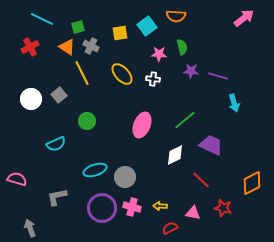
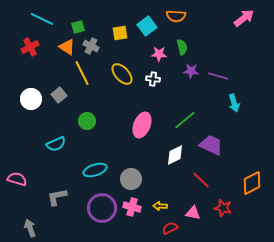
gray circle: moved 6 px right, 2 px down
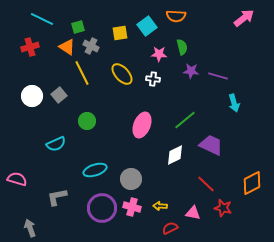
red cross: rotated 12 degrees clockwise
white circle: moved 1 px right, 3 px up
red line: moved 5 px right, 4 px down
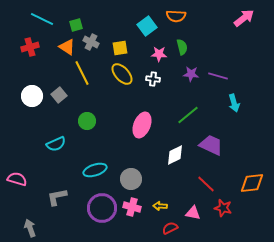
green square: moved 2 px left, 2 px up
yellow square: moved 15 px down
gray cross: moved 4 px up
purple star: moved 3 px down
green line: moved 3 px right, 5 px up
orange diamond: rotated 20 degrees clockwise
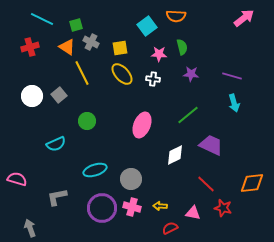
purple line: moved 14 px right
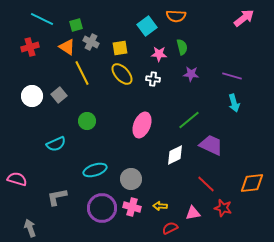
green line: moved 1 px right, 5 px down
pink triangle: rotated 21 degrees counterclockwise
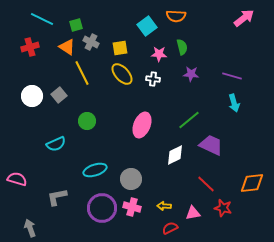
yellow arrow: moved 4 px right
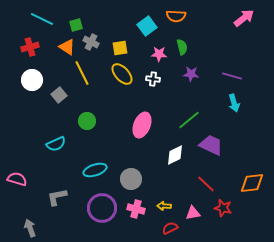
white circle: moved 16 px up
pink cross: moved 4 px right, 2 px down
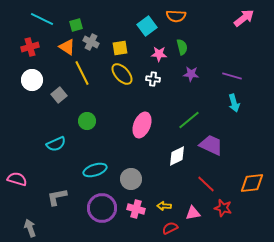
white diamond: moved 2 px right, 1 px down
